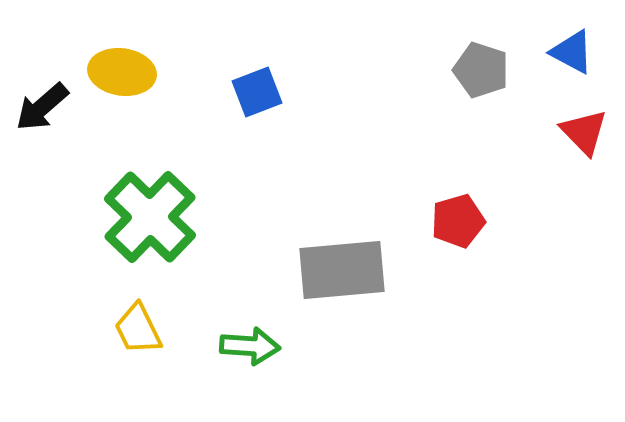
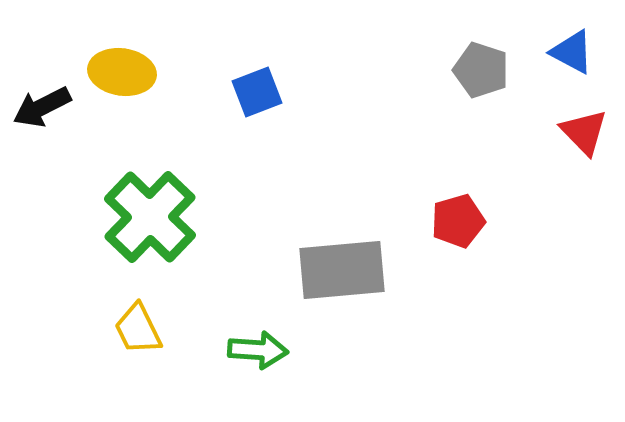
black arrow: rotated 14 degrees clockwise
green arrow: moved 8 px right, 4 px down
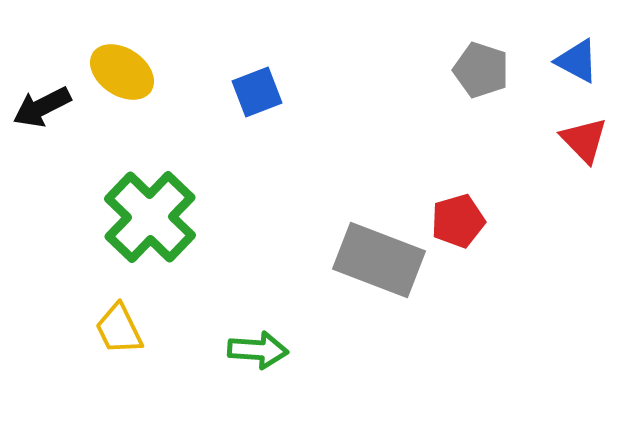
blue triangle: moved 5 px right, 9 px down
yellow ellipse: rotated 26 degrees clockwise
red triangle: moved 8 px down
gray rectangle: moved 37 px right, 10 px up; rotated 26 degrees clockwise
yellow trapezoid: moved 19 px left
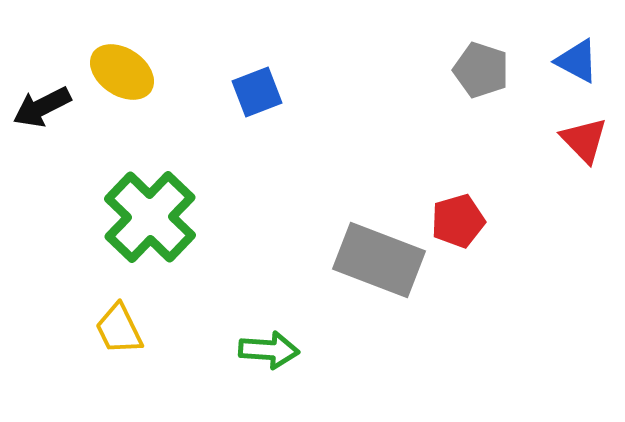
green arrow: moved 11 px right
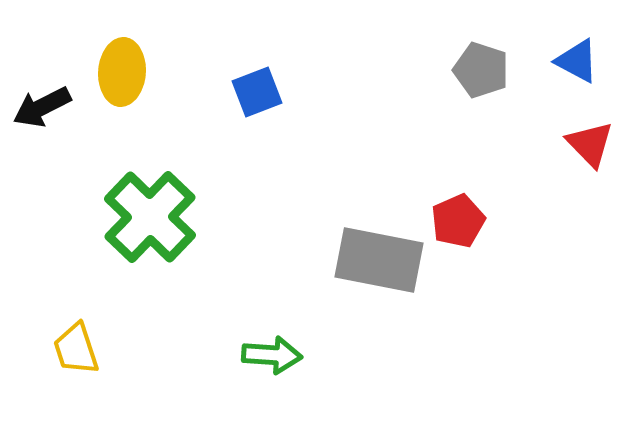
yellow ellipse: rotated 60 degrees clockwise
red triangle: moved 6 px right, 4 px down
red pentagon: rotated 8 degrees counterclockwise
gray rectangle: rotated 10 degrees counterclockwise
yellow trapezoid: moved 43 px left, 20 px down; rotated 8 degrees clockwise
green arrow: moved 3 px right, 5 px down
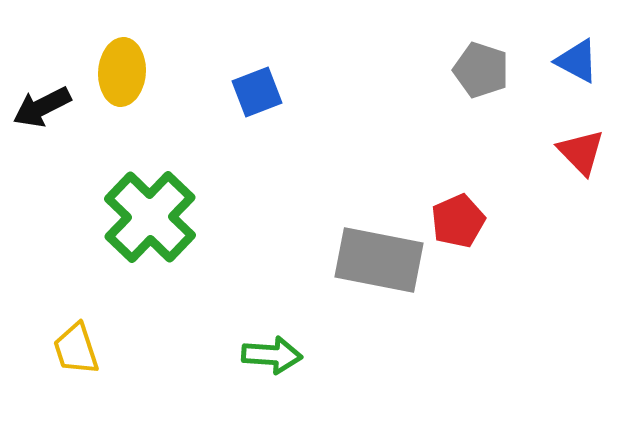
red triangle: moved 9 px left, 8 px down
